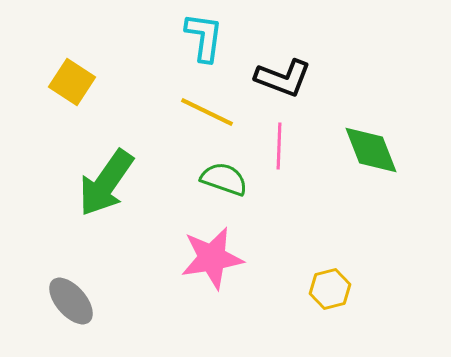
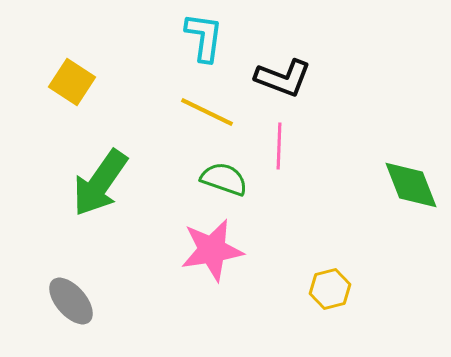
green diamond: moved 40 px right, 35 px down
green arrow: moved 6 px left
pink star: moved 8 px up
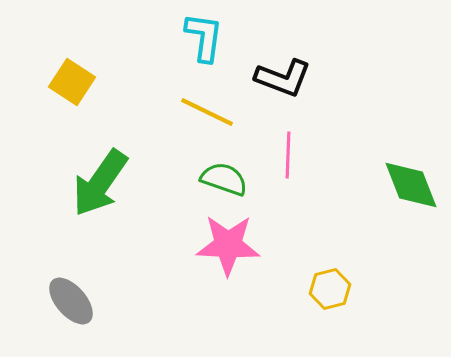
pink line: moved 9 px right, 9 px down
pink star: moved 16 px right, 5 px up; rotated 12 degrees clockwise
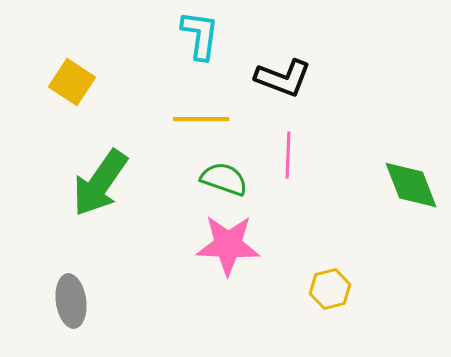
cyan L-shape: moved 4 px left, 2 px up
yellow line: moved 6 px left, 7 px down; rotated 26 degrees counterclockwise
gray ellipse: rotated 33 degrees clockwise
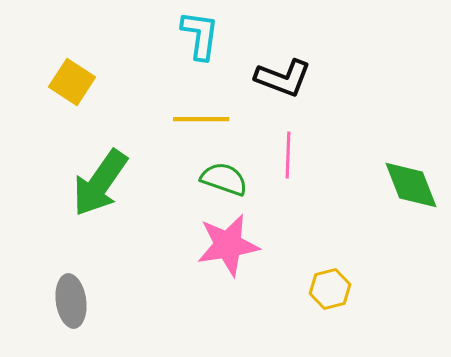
pink star: rotated 12 degrees counterclockwise
